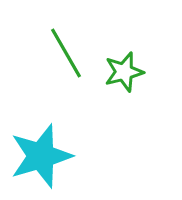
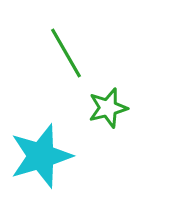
green star: moved 16 px left, 36 px down
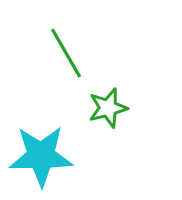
cyan star: rotated 16 degrees clockwise
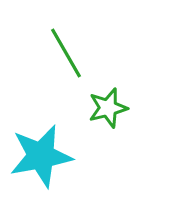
cyan star: rotated 10 degrees counterclockwise
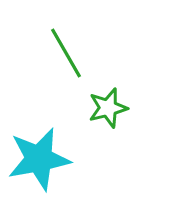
cyan star: moved 2 px left, 3 px down
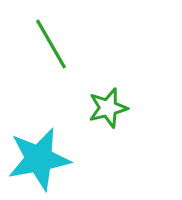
green line: moved 15 px left, 9 px up
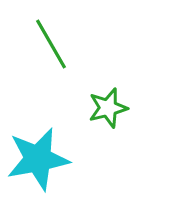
cyan star: moved 1 px left
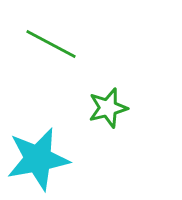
green line: rotated 32 degrees counterclockwise
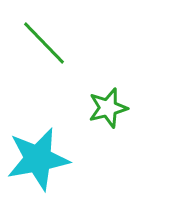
green line: moved 7 px left, 1 px up; rotated 18 degrees clockwise
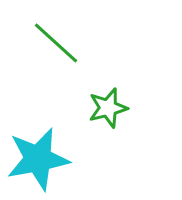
green line: moved 12 px right; rotated 4 degrees counterclockwise
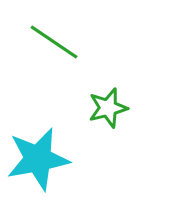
green line: moved 2 px left, 1 px up; rotated 8 degrees counterclockwise
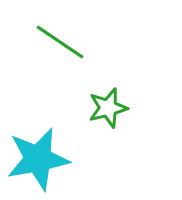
green line: moved 6 px right
